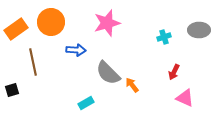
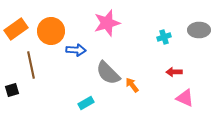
orange circle: moved 9 px down
brown line: moved 2 px left, 3 px down
red arrow: rotated 63 degrees clockwise
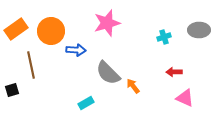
orange arrow: moved 1 px right, 1 px down
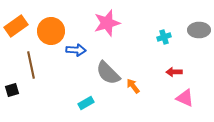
orange rectangle: moved 3 px up
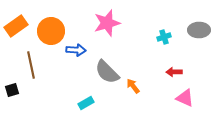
gray semicircle: moved 1 px left, 1 px up
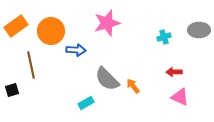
gray semicircle: moved 7 px down
pink triangle: moved 5 px left, 1 px up
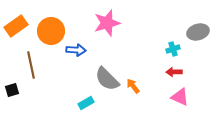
gray ellipse: moved 1 px left, 2 px down; rotated 15 degrees counterclockwise
cyan cross: moved 9 px right, 12 px down
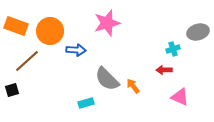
orange rectangle: rotated 55 degrees clockwise
orange circle: moved 1 px left
brown line: moved 4 px left, 4 px up; rotated 60 degrees clockwise
red arrow: moved 10 px left, 2 px up
cyan rectangle: rotated 14 degrees clockwise
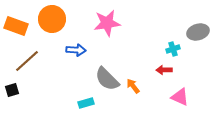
pink star: rotated 8 degrees clockwise
orange circle: moved 2 px right, 12 px up
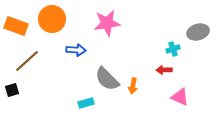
orange arrow: rotated 133 degrees counterclockwise
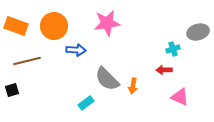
orange circle: moved 2 px right, 7 px down
brown line: rotated 28 degrees clockwise
cyan rectangle: rotated 21 degrees counterclockwise
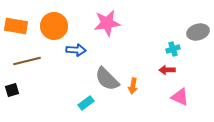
orange rectangle: rotated 10 degrees counterclockwise
red arrow: moved 3 px right
